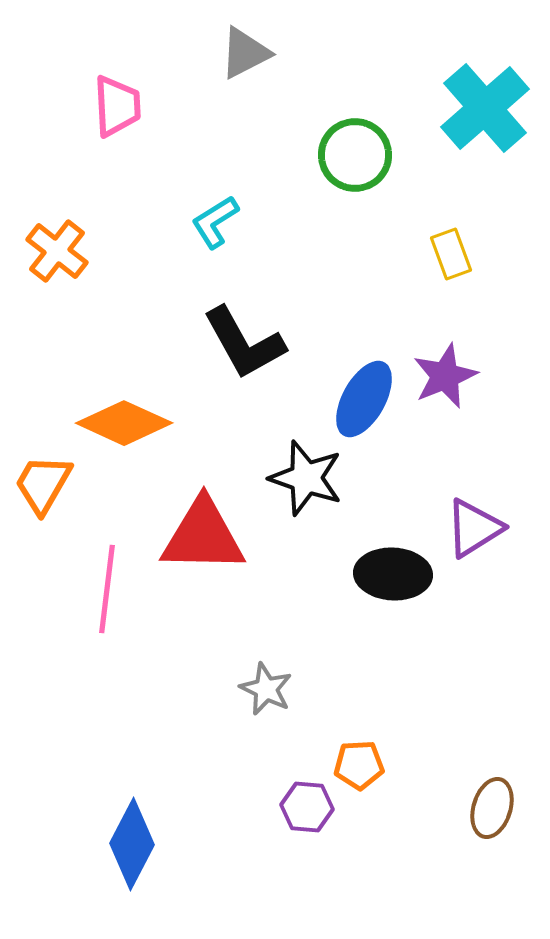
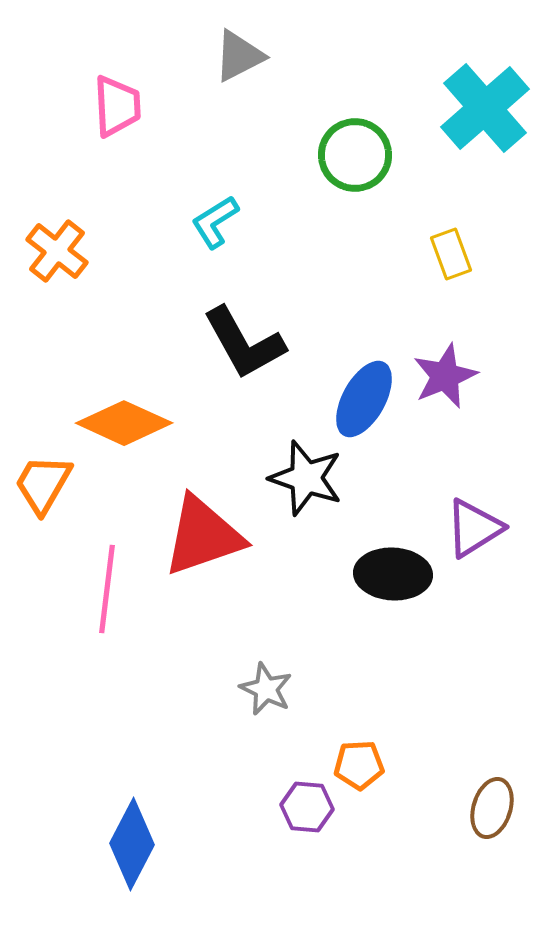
gray triangle: moved 6 px left, 3 px down
red triangle: rotated 20 degrees counterclockwise
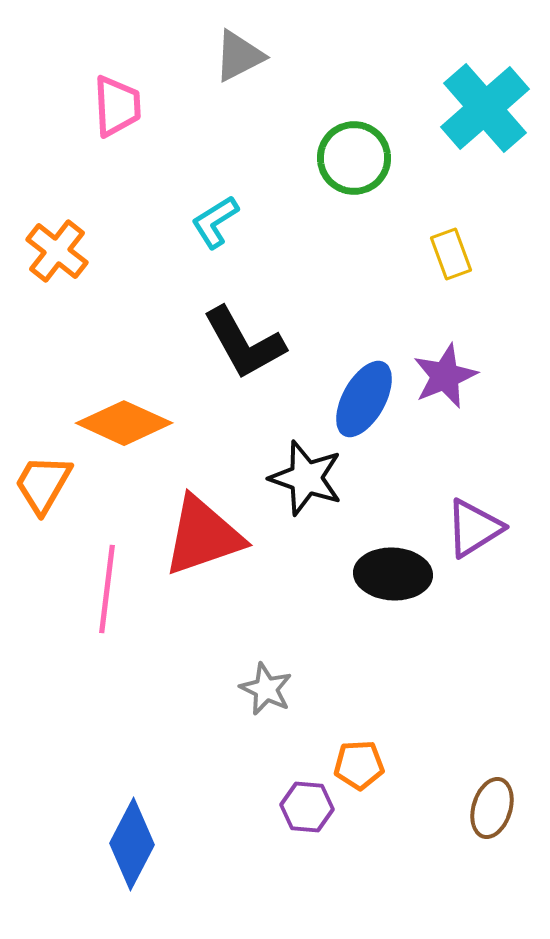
green circle: moved 1 px left, 3 px down
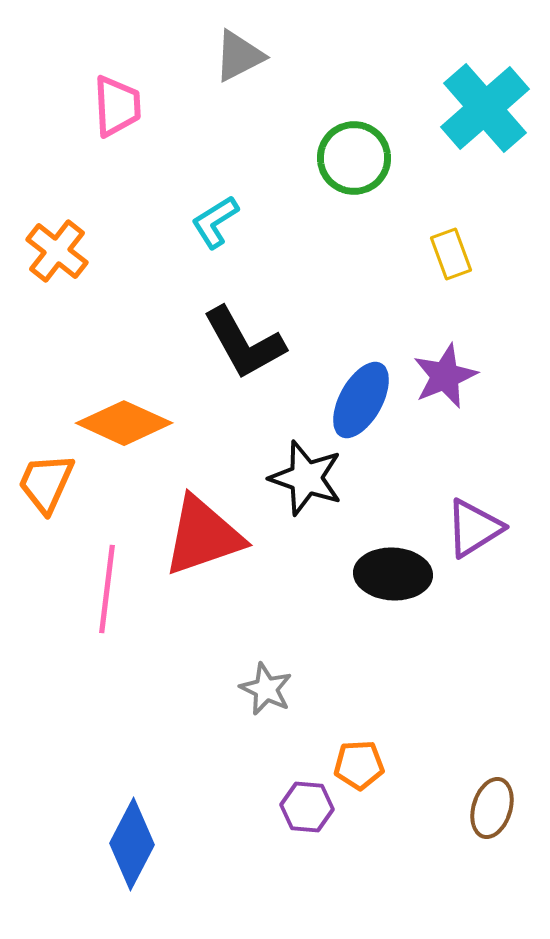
blue ellipse: moved 3 px left, 1 px down
orange trapezoid: moved 3 px right, 1 px up; rotated 6 degrees counterclockwise
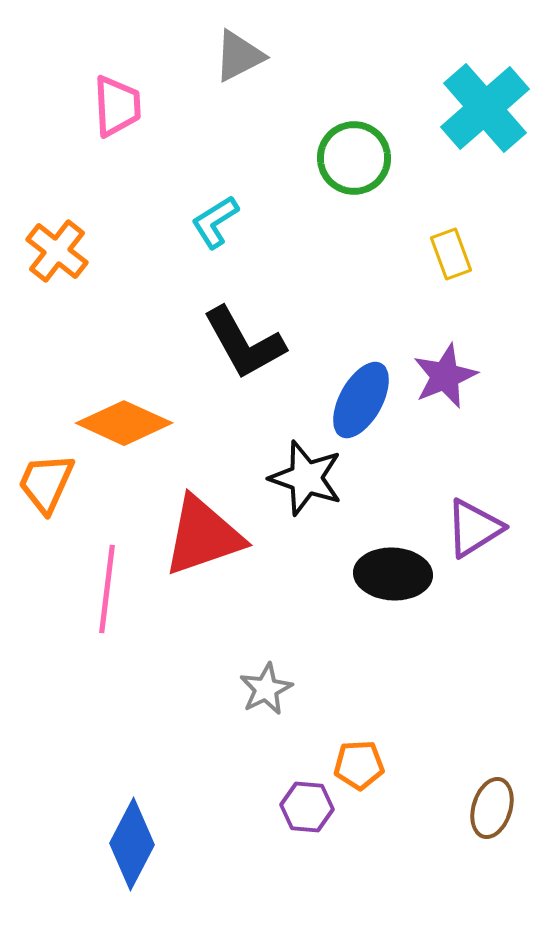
gray star: rotated 20 degrees clockwise
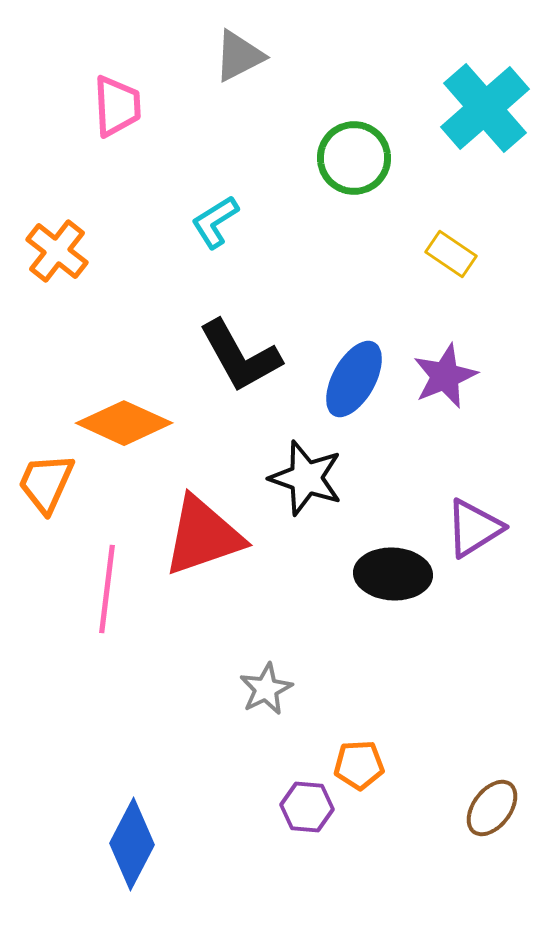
yellow rectangle: rotated 36 degrees counterclockwise
black L-shape: moved 4 px left, 13 px down
blue ellipse: moved 7 px left, 21 px up
brown ellipse: rotated 20 degrees clockwise
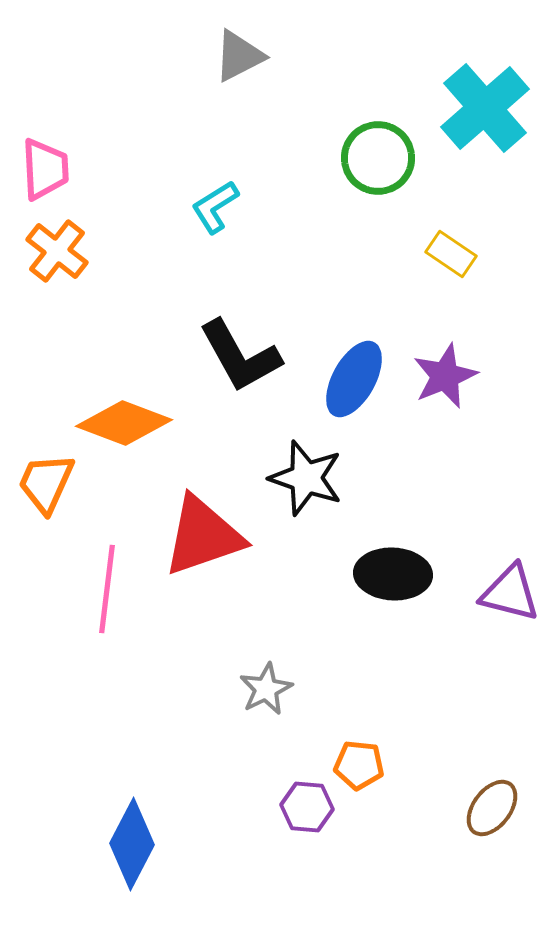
pink trapezoid: moved 72 px left, 63 px down
green circle: moved 24 px right
cyan L-shape: moved 15 px up
orange diamond: rotated 4 degrees counterclockwise
purple triangle: moved 36 px right, 65 px down; rotated 46 degrees clockwise
orange pentagon: rotated 9 degrees clockwise
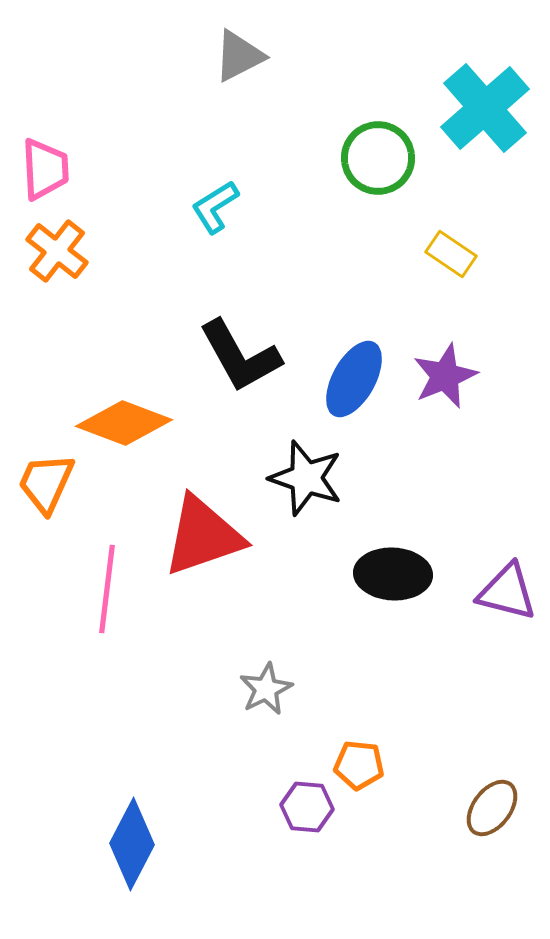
purple triangle: moved 3 px left, 1 px up
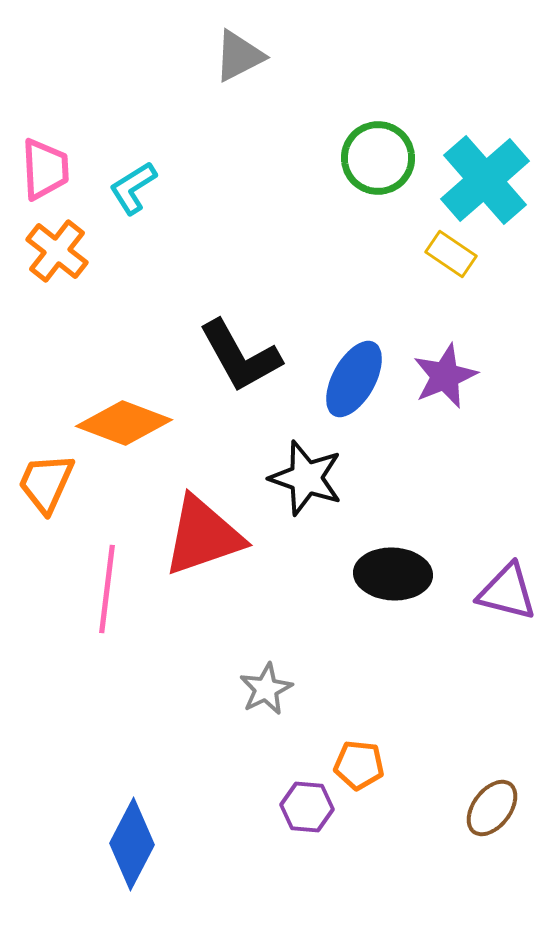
cyan cross: moved 72 px down
cyan L-shape: moved 82 px left, 19 px up
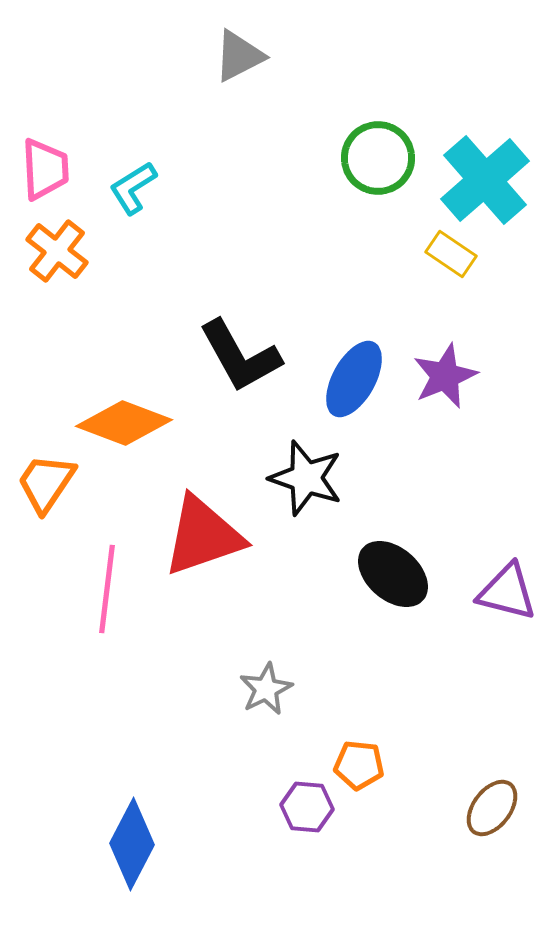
orange trapezoid: rotated 10 degrees clockwise
black ellipse: rotated 38 degrees clockwise
